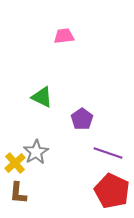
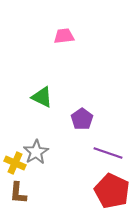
yellow cross: rotated 25 degrees counterclockwise
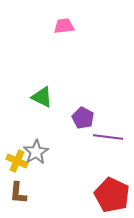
pink trapezoid: moved 10 px up
purple pentagon: moved 1 px right, 1 px up; rotated 10 degrees counterclockwise
purple line: moved 16 px up; rotated 12 degrees counterclockwise
yellow cross: moved 2 px right, 2 px up
red pentagon: moved 4 px down
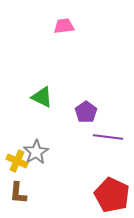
purple pentagon: moved 3 px right, 6 px up; rotated 10 degrees clockwise
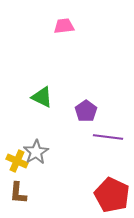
purple pentagon: moved 1 px up
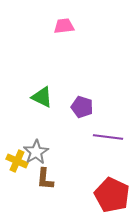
purple pentagon: moved 4 px left, 4 px up; rotated 20 degrees counterclockwise
brown L-shape: moved 27 px right, 14 px up
